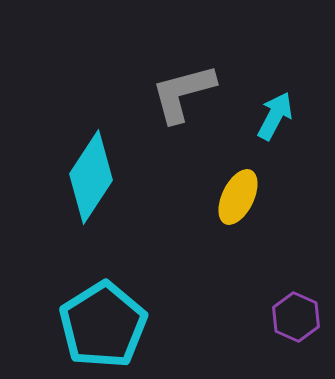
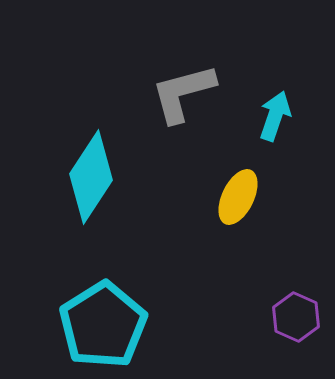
cyan arrow: rotated 9 degrees counterclockwise
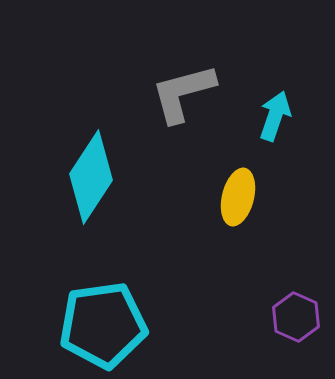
yellow ellipse: rotated 12 degrees counterclockwise
cyan pentagon: rotated 24 degrees clockwise
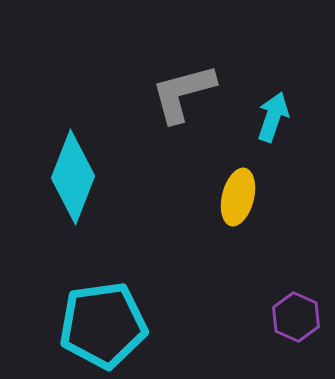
cyan arrow: moved 2 px left, 1 px down
cyan diamond: moved 18 px left; rotated 12 degrees counterclockwise
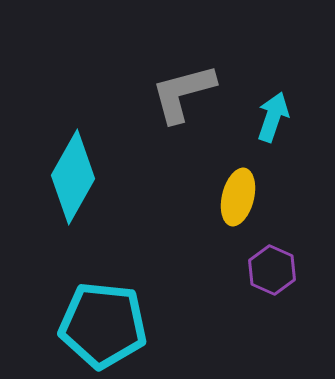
cyan diamond: rotated 8 degrees clockwise
purple hexagon: moved 24 px left, 47 px up
cyan pentagon: rotated 14 degrees clockwise
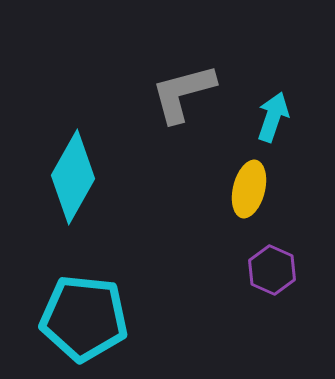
yellow ellipse: moved 11 px right, 8 px up
cyan pentagon: moved 19 px left, 7 px up
